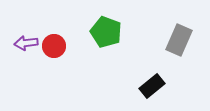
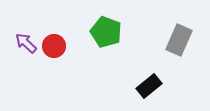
purple arrow: rotated 50 degrees clockwise
black rectangle: moved 3 px left
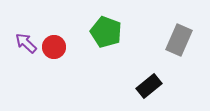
red circle: moved 1 px down
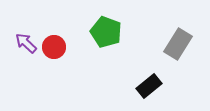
gray rectangle: moved 1 px left, 4 px down; rotated 8 degrees clockwise
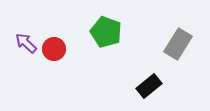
red circle: moved 2 px down
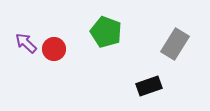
gray rectangle: moved 3 px left
black rectangle: rotated 20 degrees clockwise
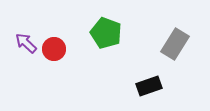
green pentagon: moved 1 px down
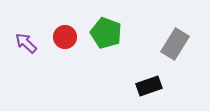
red circle: moved 11 px right, 12 px up
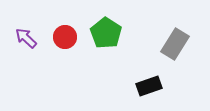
green pentagon: rotated 12 degrees clockwise
purple arrow: moved 5 px up
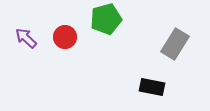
green pentagon: moved 14 px up; rotated 24 degrees clockwise
black rectangle: moved 3 px right, 1 px down; rotated 30 degrees clockwise
